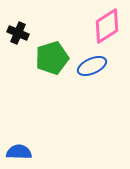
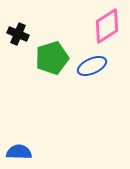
black cross: moved 1 px down
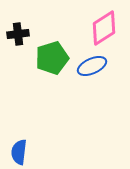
pink diamond: moved 3 px left, 2 px down
black cross: rotated 30 degrees counterclockwise
blue semicircle: rotated 85 degrees counterclockwise
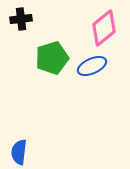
pink diamond: rotated 6 degrees counterclockwise
black cross: moved 3 px right, 15 px up
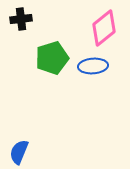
blue ellipse: moved 1 px right; rotated 20 degrees clockwise
blue semicircle: rotated 15 degrees clockwise
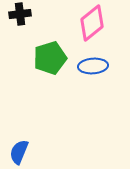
black cross: moved 1 px left, 5 px up
pink diamond: moved 12 px left, 5 px up
green pentagon: moved 2 px left
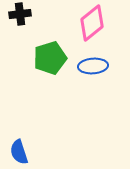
blue semicircle: rotated 40 degrees counterclockwise
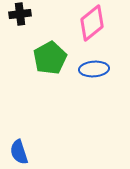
green pentagon: rotated 12 degrees counterclockwise
blue ellipse: moved 1 px right, 3 px down
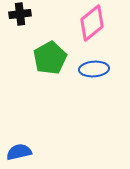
blue semicircle: rotated 95 degrees clockwise
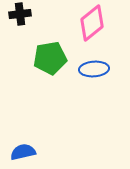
green pentagon: rotated 20 degrees clockwise
blue semicircle: moved 4 px right
